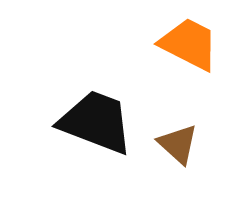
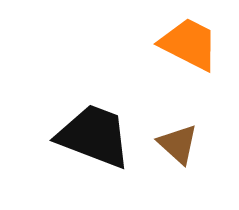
black trapezoid: moved 2 px left, 14 px down
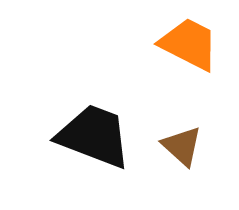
brown triangle: moved 4 px right, 2 px down
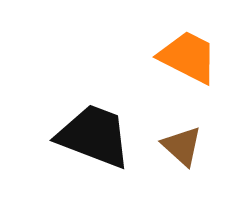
orange trapezoid: moved 1 px left, 13 px down
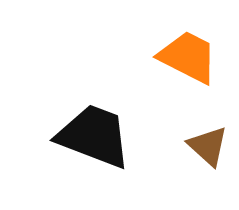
brown triangle: moved 26 px right
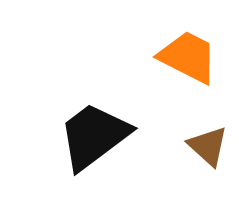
black trapezoid: rotated 58 degrees counterclockwise
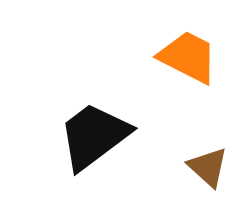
brown triangle: moved 21 px down
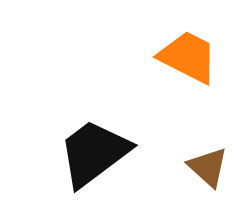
black trapezoid: moved 17 px down
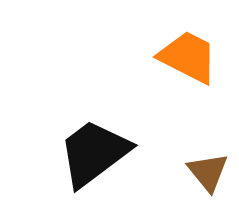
brown triangle: moved 5 px down; rotated 9 degrees clockwise
